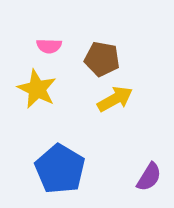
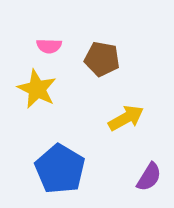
yellow arrow: moved 11 px right, 19 px down
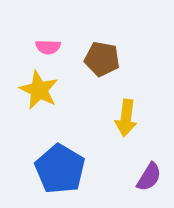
pink semicircle: moved 1 px left, 1 px down
yellow star: moved 2 px right, 1 px down
yellow arrow: rotated 126 degrees clockwise
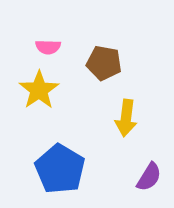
brown pentagon: moved 2 px right, 4 px down
yellow star: rotated 12 degrees clockwise
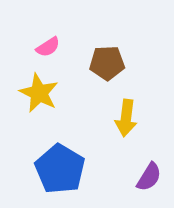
pink semicircle: rotated 35 degrees counterclockwise
brown pentagon: moved 3 px right; rotated 12 degrees counterclockwise
yellow star: moved 3 px down; rotated 12 degrees counterclockwise
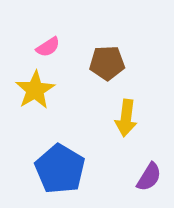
yellow star: moved 4 px left, 3 px up; rotated 15 degrees clockwise
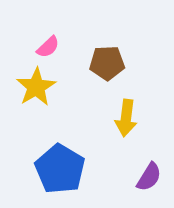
pink semicircle: rotated 10 degrees counterclockwise
yellow star: moved 1 px right, 3 px up
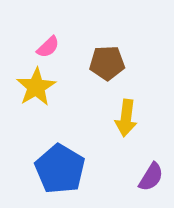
purple semicircle: moved 2 px right
